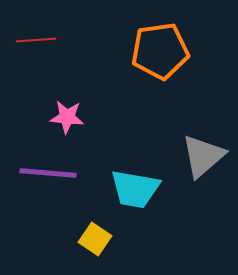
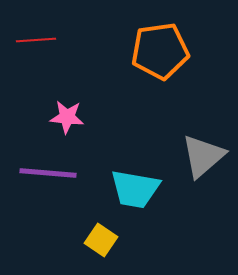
yellow square: moved 6 px right, 1 px down
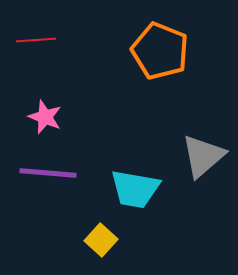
orange pentagon: rotated 30 degrees clockwise
pink star: moved 22 px left; rotated 16 degrees clockwise
yellow square: rotated 8 degrees clockwise
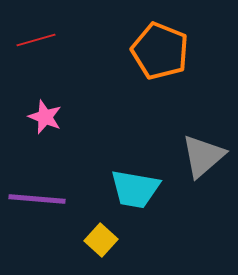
red line: rotated 12 degrees counterclockwise
purple line: moved 11 px left, 26 px down
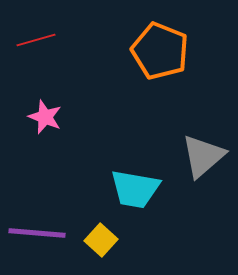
purple line: moved 34 px down
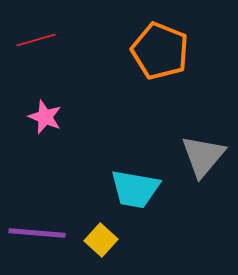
gray triangle: rotated 9 degrees counterclockwise
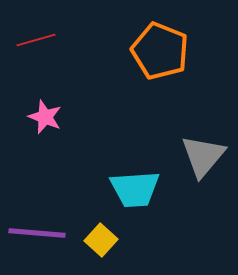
cyan trapezoid: rotated 14 degrees counterclockwise
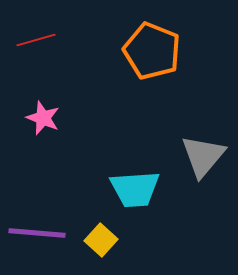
orange pentagon: moved 8 px left
pink star: moved 2 px left, 1 px down
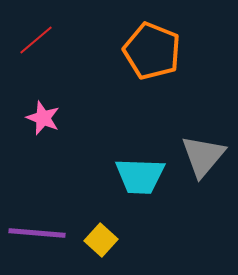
red line: rotated 24 degrees counterclockwise
cyan trapezoid: moved 5 px right, 13 px up; rotated 6 degrees clockwise
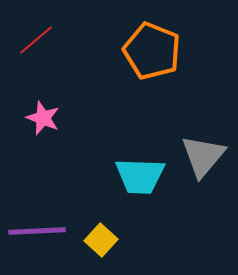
purple line: moved 2 px up; rotated 8 degrees counterclockwise
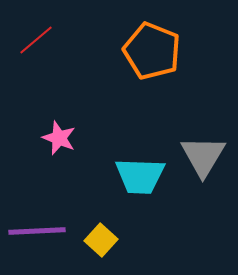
pink star: moved 16 px right, 20 px down
gray triangle: rotated 9 degrees counterclockwise
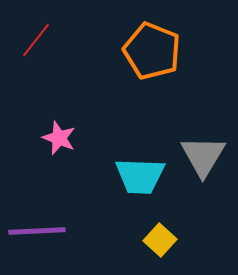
red line: rotated 12 degrees counterclockwise
yellow square: moved 59 px right
